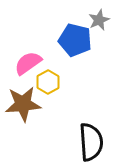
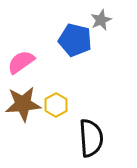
gray star: moved 2 px right
pink semicircle: moved 7 px left, 1 px up
yellow hexagon: moved 8 px right, 23 px down
black semicircle: moved 4 px up
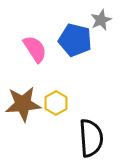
pink semicircle: moved 14 px right, 13 px up; rotated 92 degrees clockwise
yellow hexagon: moved 2 px up
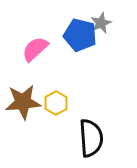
gray star: moved 3 px down
blue pentagon: moved 5 px right, 5 px up
pink semicircle: rotated 100 degrees counterclockwise
brown star: moved 2 px up
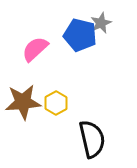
black semicircle: moved 1 px right, 1 px down; rotated 9 degrees counterclockwise
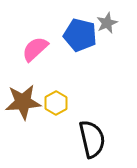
gray star: moved 6 px right
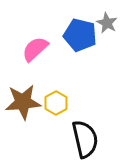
gray star: rotated 20 degrees counterclockwise
black semicircle: moved 7 px left
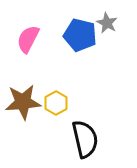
pink semicircle: moved 7 px left, 10 px up; rotated 20 degrees counterclockwise
